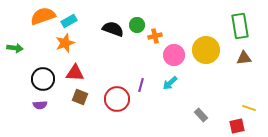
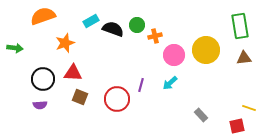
cyan rectangle: moved 22 px right
red triangle: moved 2 px left
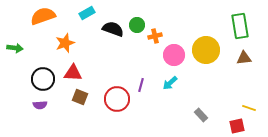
cyan rectangle: moved 4 px left, 8 px up
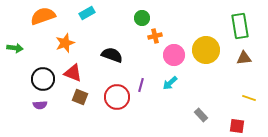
green circle: moved 5 px right, 7 px up
black semicircle: moved 1 px left, 26 px down
red triangle: rotated 18 degrees clockwise
red circle: moved 2 px up
yellow line: moved 10 px up
red square: rotated 21 degrees clockwise
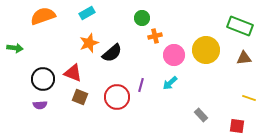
green rectangle: rotated 60 degrees counterclockwise
orange star: moved 24 px right
black semicircle: moved 2 px up; rotated 120 degrees clockwise
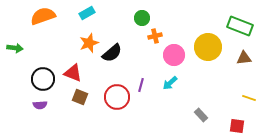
yellow circle: moved 2 px right, 3 px up
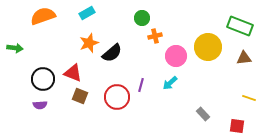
pink circle: moved 2 px right, 1 px down
brown square: moved 1 px up
gray rectangle: moved 2 px right, 1 px up
